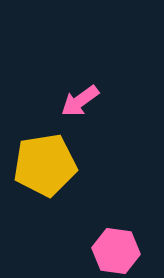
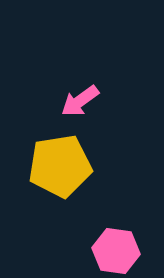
yellow pentagon: moved 15 px right, 1 px down
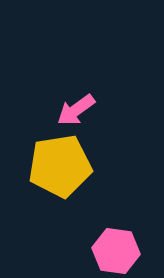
pink arrow: moved 4 px left, 9 px down
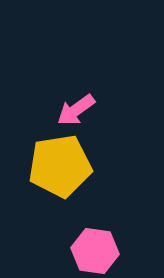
pink hexagon: moved 21 px left
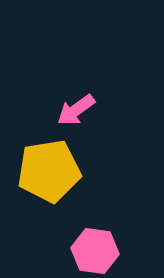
yellow pentagon: moved 11 px left, 5 px down
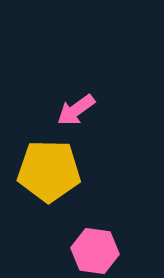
yellow pentagon: rotated 10 degrees clockwise
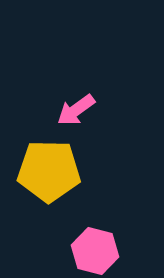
pink hexagon: rotated 6 degrees clockwise
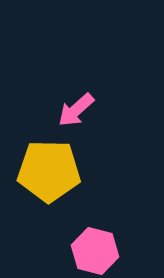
pink arrow: rotated 6 degrees counterclockwise
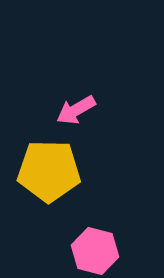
pink arrow: rotated 12 degrees clockwise
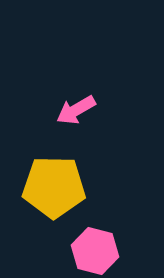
yellow pentagon: moved 5 px right, 16 px down
